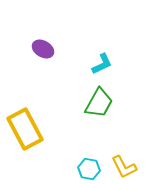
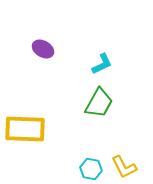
yellow rectangle: rotated 60 degrees counterclockwise
cyan hexagon: moved 2 px right
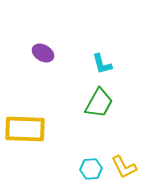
purple ellipse: moved 4 px down
cyan L-shape: rotated 100 degrees clockwise
cyan hexagon: rotated 15 degrees counterclockwise
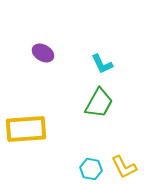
cyan L-shape: rotated 10 degrees counterclockwise
yellow rectangle: moved 1 px right; rotated 6 degrees counterclockwise
cyan hexagon: rotated 15 degrees clockwise
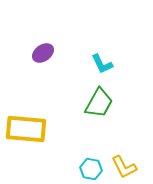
purple ellipse: rotated 65 degrees counterclockwise
yellow rectangle: rotated 9 degrees clockwise
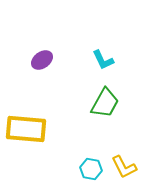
purple ellipse: moved 1 px left, 7 px down
cyan L-shape: moved 1 px right, 4 px up
green trapezoid: moved 6 px right
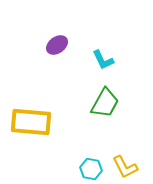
purple ellipse: moved 15 px right, 15 px up
yellow rectangle: moved 5 px right, 7 px up
yellow L-shape: moved 1 px right
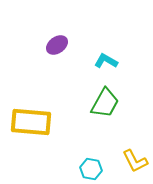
cyan L-shape: moved 3 px right, 1 px down; rotated 145 degrees clockwise
yellow L-shape: moved 10 px right, 6 px up
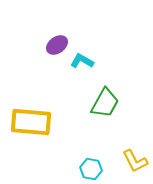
cyan L-shape: moved 24 px left
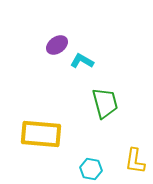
green trapezoid: rotated 44 degrees counterclockwise
yellow rectangle: moved 10 px right, 12 px down
yellow L-shape: rotated 36 degrees clockwise
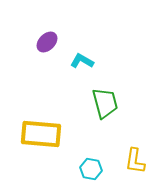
purple ellipse: moved 10 px left, 3 px up; rotated 10 degrees counterclockwise
